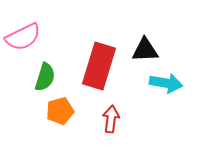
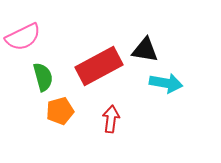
black triangle: rotated 12 degrees clockwise
red rectangle: rotated 45 degrees clockwise
green semicircle: moved 2 px left; rotated 32 degrees counterclockwise
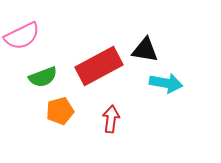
pink semicircle: moved 1 px left, 1 px up
green semicircle: rotated 84 degrees clockwise
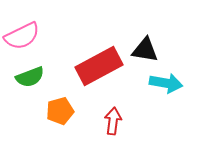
green semicircle: moved 13 px left
red arrow: moved 2 px right, 2 px down
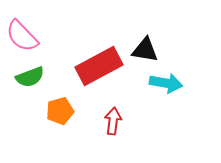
pink semicircle: rotated 72 degrees clockwise
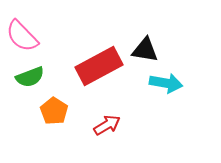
orange pentagon: moved 6 px left; rotated 24 degrees counterclockwise
red arrow: moved 6 px left, 4 px down; rotated 52 degrees clockwise
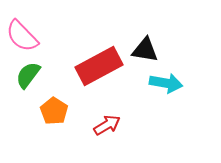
green semicircle: moved 2 px left, 2 px up; rotated 148 degrees clockwise
